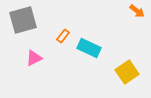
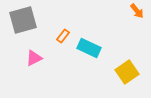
orange arrow: rotated 14 degrees clockwise
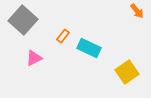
gray square: rotated 32 degrees counterclockwise
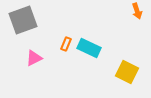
orange arrow: rotated 21 degrees clockwise
gray square: rotated 28 degrees clockwise
orange rectangle: moved 3 px right, 8 px down; rotated 16 degrees counterclockwise
yellow square: rotated 30 degrees counterclockwise
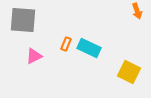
gray square: rotated 24 degrees clockwise
pink triangle: moved 2 px up
yellow square: moved 2 px right
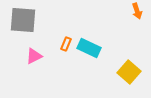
yellow square: rotated 15 degrees clockwise
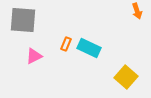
yellow square: moved 3 px left, 5 px down
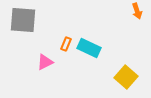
pink triangle: moved 11 px right, 6 px down
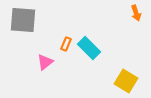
orange arrow: moved 1 px left, 2 px down
cyan rectangle: rotated 20 degrees clockwise
pink triangle: rotated 12 degrees counterclockwise
yellow square: moved 4 px down; rotated 10 degrees counterclockwise
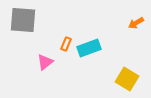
orange arrow: moved 10 px down; rotated 77 degrees clockwise
cyan rectangle: rotated 65 degrees counterclockwise
yellow square: moved 1 px right, 2 px up
